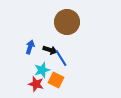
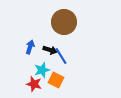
brown circle: moved 3 px left
blue line: moved 2 px up
red star: moved 2 px left
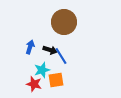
orange square: rotated 35 degrees counterclockwise
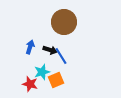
cyan star: moved 2 px down
orange square: rotated 14 degrees counterclockwise
red star: moved 4 px left
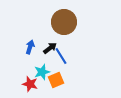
black arrow: moved 2 px up; rotated 56 degrees counterclockwise
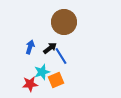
red star: rotated 21 degrees counterclockwise
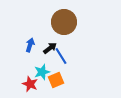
blue arrow: moved 2 px up
red star: rotated 28 degrees clockwise
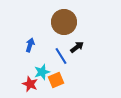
black arrow: moved 27 px right, 1 px up
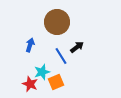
brown circle: moved 7 px left
orange square: moved 2 px down
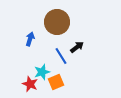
blue arrow: moved 6 px up
